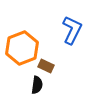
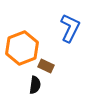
blue L-shape: moved 2 px left, 2 px up
black semicircle: moved 2 px left
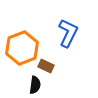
blue L-shape: moved 2 px left, 5 px down
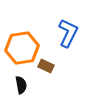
orange hexagon: rotated 12 degrees clockwise
black semicircle: moved 14 px left; rotated 18 degrees counterclockwise
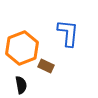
blue L-shape: rotated 20 degrees counterclockwise
orange hexagon: rotated 12 degrees counterclockwise
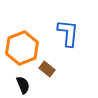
brown rectangle: moved 1 px right, 3 px down; rotated 14 degrees clockwise
black semicircle: moved 2 px right; rotated 12 degrees counterclockwise
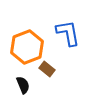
blue L-shape: rotated 16 degrees counterclockwise
orange hexagon: moved 5 px right, 1 px up
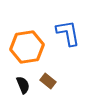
orange hexagon: rotated 12 degrees clockwise
brown rectangle: moved 1 px right, 12 px down
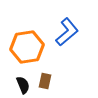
blue L-shape: moved 1 px left, 1 px up; rotated 60 degrees clockwise
brown rectangle: moved 3 px left; rotated 63 degrees clockwise
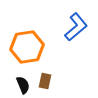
blue L-shape: moved 9 px right, 5 px up
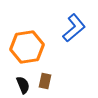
blue L-shape: moved 2 px left, 1 px down
